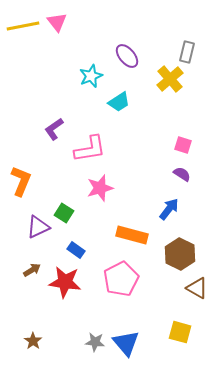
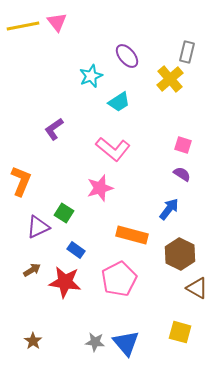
pink L-shape: moved 23 px right; rotated 48 degrees clockwise
pink pentagon: moved 2 px left
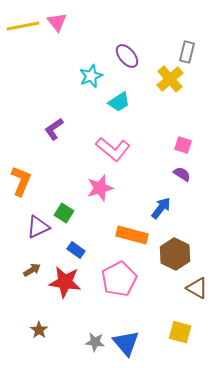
blue arrow: moved 8 px left, 1 px up
brown hexagon: moved 5 px left
brown star: moved 6 px right, 11 px up
